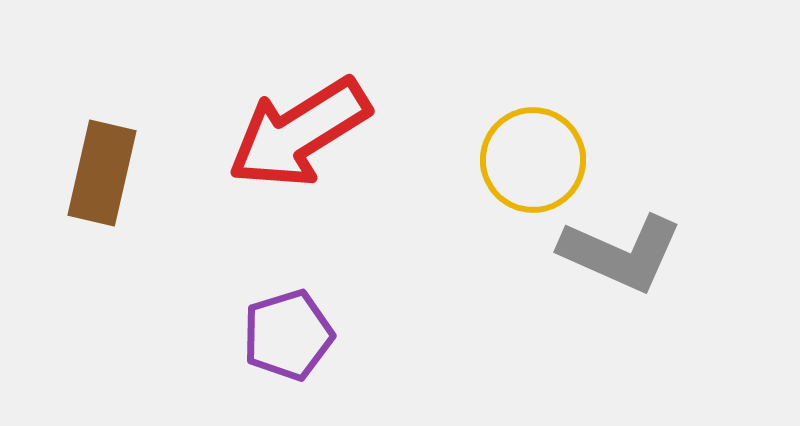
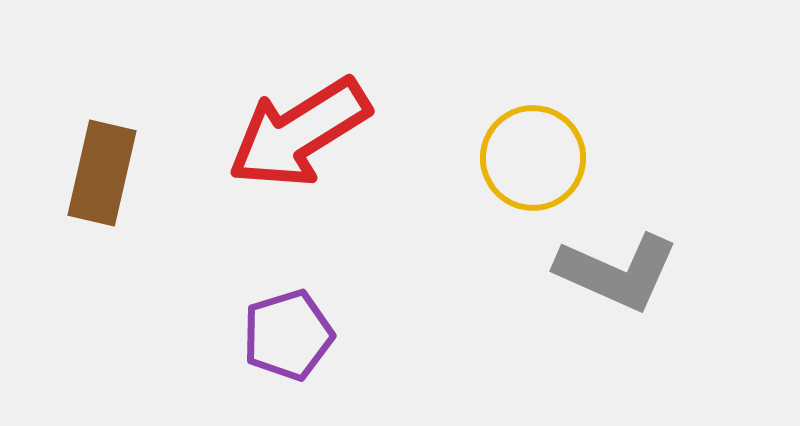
yellow circle: moved 2 px up
gray L-shape: moved 4 px left, 19 px down
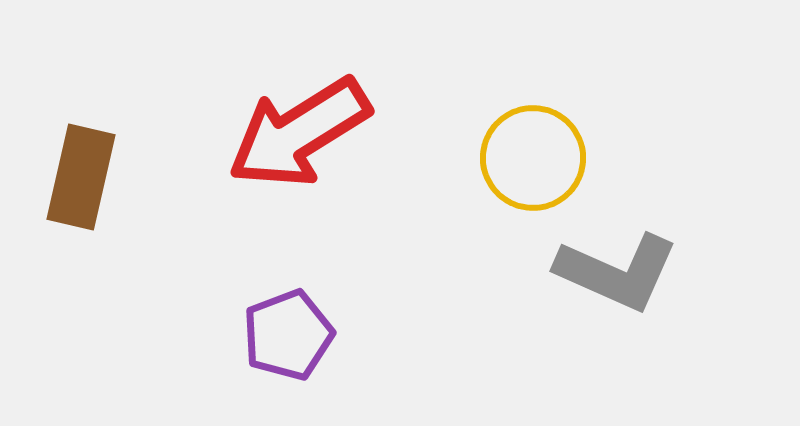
brown rectangle: moved 21 px left, 4 px down
purple pentagon: rotated 4 degrees counterclockwise
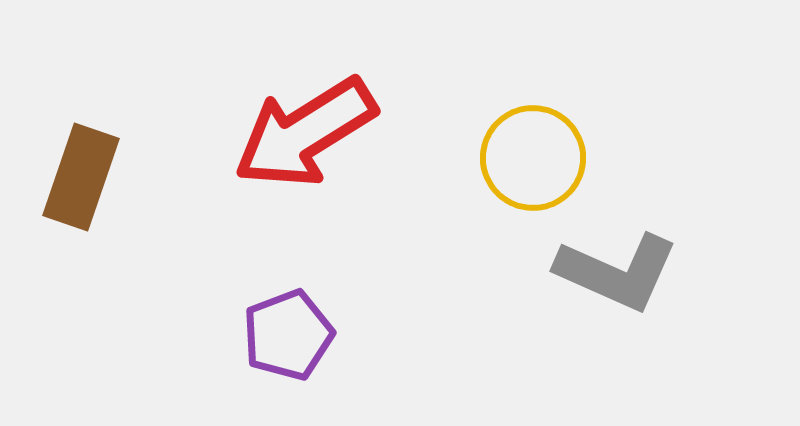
red arrow: moved 6 px right
brown rectangle: rotated 6 degrees clockwise
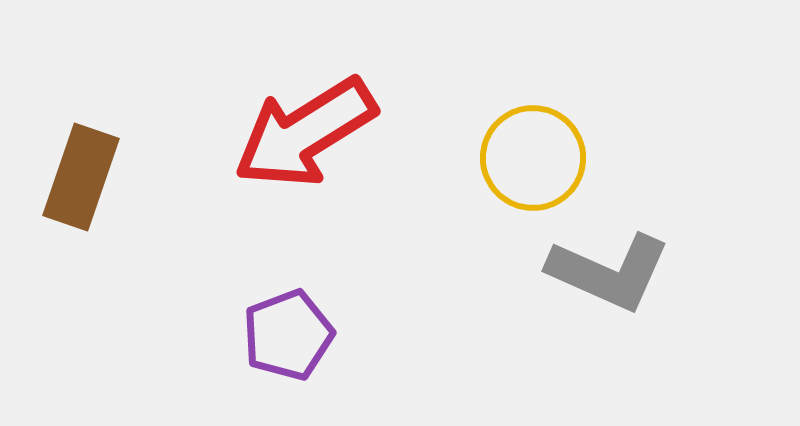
gray L-shape: moved 8 px left
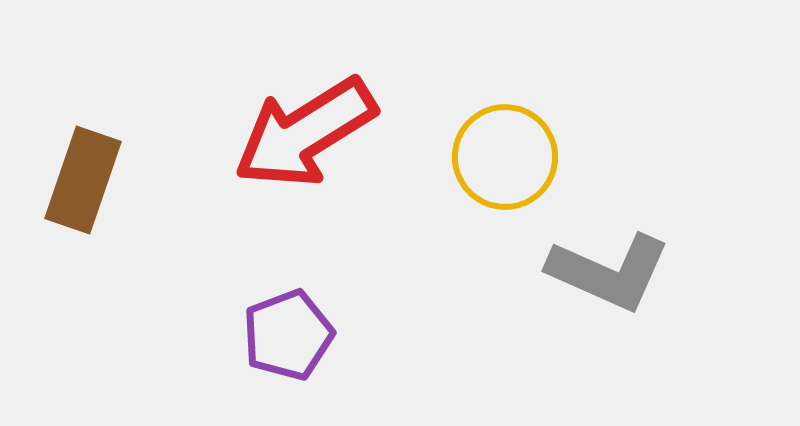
yellow circle: moved 28 px left, 1 px up
brown rectangle: moved 2 px right, 3 px down
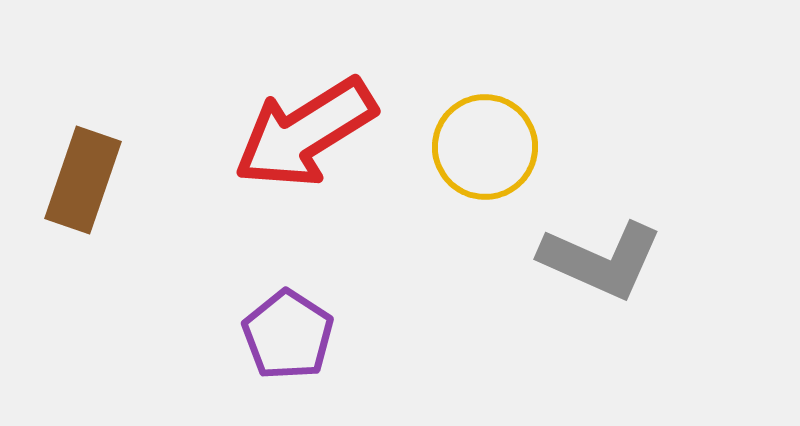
yellow circle: moved 20 px left, 10 px up
gray L-shape: moved 8 px left, 12 px up
purple pentagon: rotated 18 degrees counterclockwise
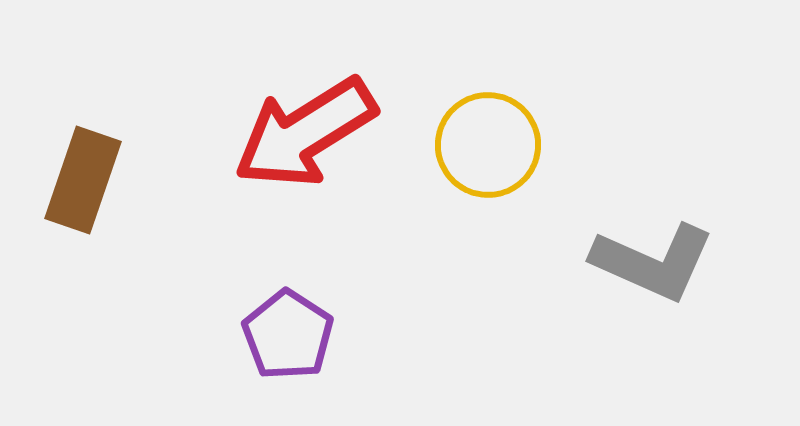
yellow circle: moved 3 px right, 2 px up
gray L-shape: moved 52 px right, 2 px down
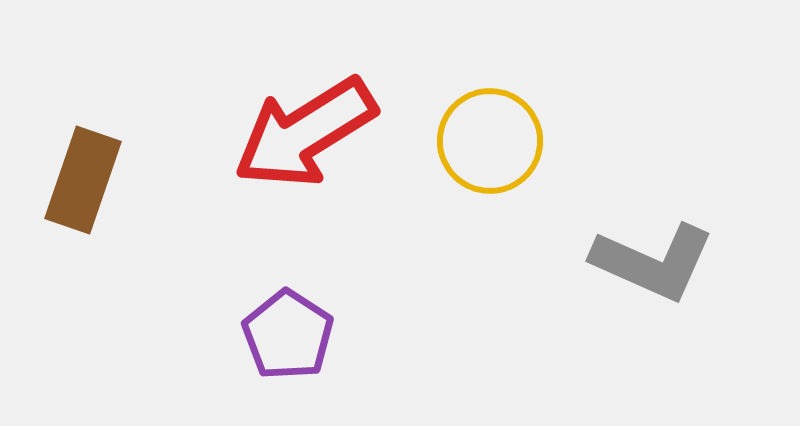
yellow circle: moved 2 px right, 4 px up
